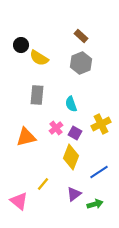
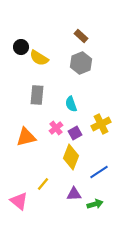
black circle: moved 2 px down
purple square: rotated 32 degrees clockwise
purple triangle: rotated 35 degrees clockwise
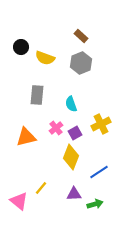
yellow semicircle: moved 6 px right; rotated 12 degrees counterclockwise
yellow line: moved 2 px left, 4 px down
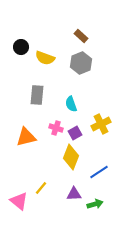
pink cross: rotated 32 degrees counterclockwise
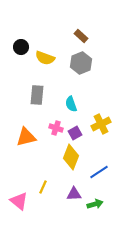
yellow line: moved 2 px right, 1 px up; rotated 16 degrees counterclockwise
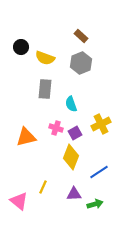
gray rectangle: moved 8 px right, 6 px up
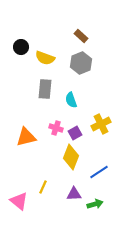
cyan semicircle: moved 4 px up
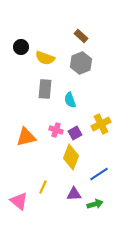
cyan semicircle: moved 1 px left
pink cross: moved 2 px down
blue line: moved 2 px down
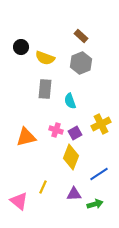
cyan semicircle: moved 1 px down
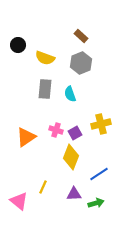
black circle: moved 3 px left, 2 px up
cyan semicircle: moved 7 px up
yellow cross: rotated 12 degrees clockwise
orange triangle: rotated 20 degrees counterclockwise
green arrow: moved 1 px right, 1 px up
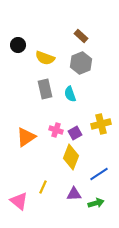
gray rectangle: rotated 18 degrees counterclockwise
